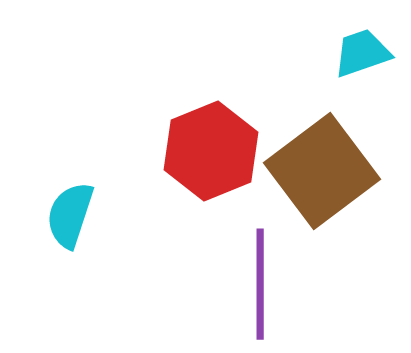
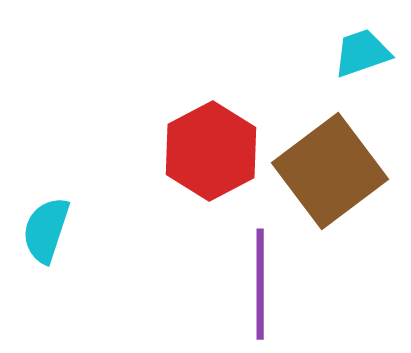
red hexagon: rotated 6 degrees counterclockwise
brown square: moved 8 px right
cyan semicircle: moved 24 px left, 15 px down
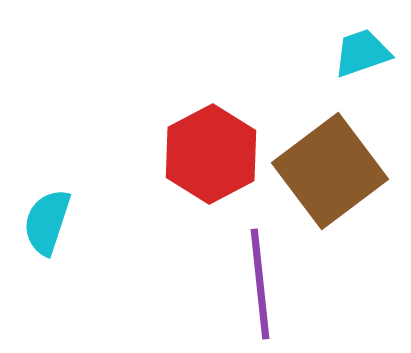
red hexagon: moved 3 px down
cyan semicircle: moved 1 px right, 8 px up
purple line: rotated 6 degrees counterclockwise
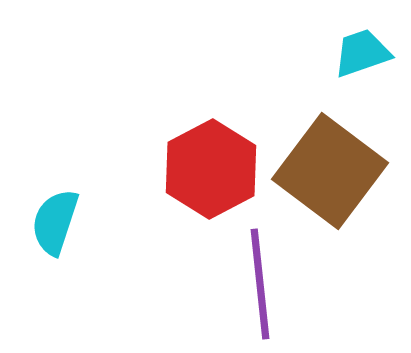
red hexagon: moved 15 px down
brown square: rotated 16 degrees counterclockwise
cyan semicircle: moved 8 px right
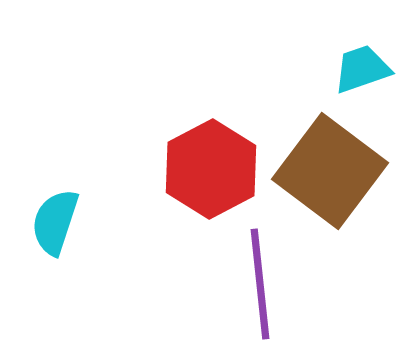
cyan trapezoid: moved 16 px down
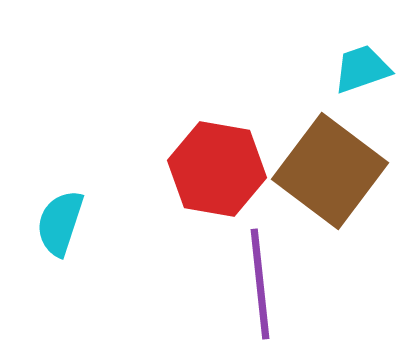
red hexagon: moved 6 px right; rotated 22 degrees counterclockwise
cyan semicircle: moved 5 px right, 1 px down
